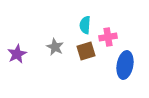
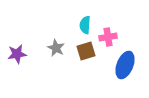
gray star: moved 1 px right, 1 px down
purple star: rotated 18 degrees clockwise
blue ellipse: rotated 12 degrees clockwise
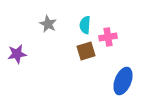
gray star: moved 8 px left, 24 px up
blue ellipse: moved 2 px left, 16 px down
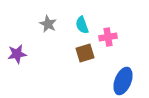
cyan semicircle: moved 3 px left; rotated 24 degrees counterclockwise
brown square: moved 1 px left, 2 px down
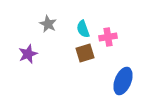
cyan semicircle: moved 1 px right, 4 px down
purple star: moved 11 px right; rotated 12 degrees counterclockwise
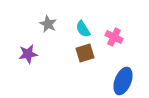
cyan semicircle: rotated 12 degrees counterclockwise
pink cross: moved 6 px right; rotated 36 degrees clockwise
purple star: rotated 12 degrees clockwise
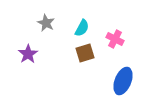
gray star: moved 2 px left, 1 px up
cyan semicircle: moved 1 px left, 1 px up; rotated 120 degrees counterclockwise
pink cross: moved 1 px right, 2 px down
purple star: rotated 24 degrees counterclockwise
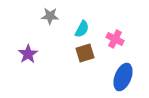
gray star: moved 4 px right, 7 px up; rotated 24 degrees counterclockwise
cyan semicircle: moved 1 px down
blue ellipse: moved 4 px up
